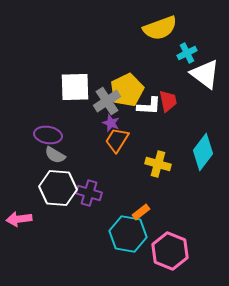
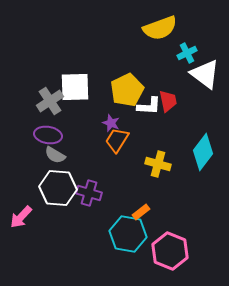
gray cross: moved 57 px left
pink arrow: moved 2 px right, 2 px up; rotated 40 degrees counterclockwise
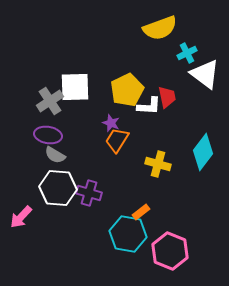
red trapezoid: moved 1 px left, 4 px up
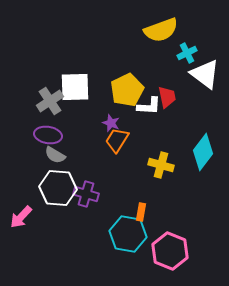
yellow semicircle: moved 1 px right, 2 px down
yellow cross: moved 3 px right, 1 px down
purple cross: moved 3 px left, 1 px down
orange rectangle: rotated 42 degrees counterclockwise
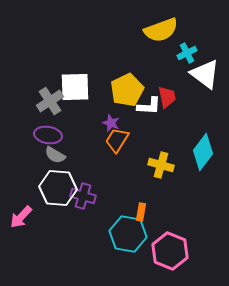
purple cross: moved 3 px left, 2 px down
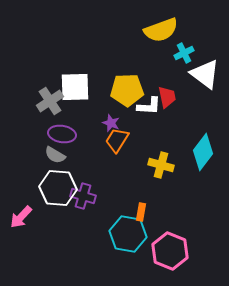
cyan cross: moved 3 px left
yellow pentagon: rotated 24 degrees clockwise
purple ellipse: moved 14 px right, 1 px up
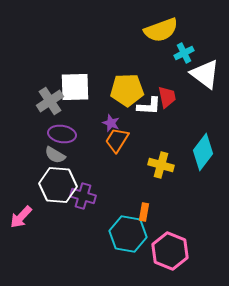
white hexagon: moved 3 px up
orange rectangle: moved 3 px right
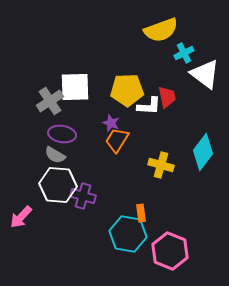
orange rectangle: moved 3 px left, 1 px down; rotated 18 degrees counterclockwise
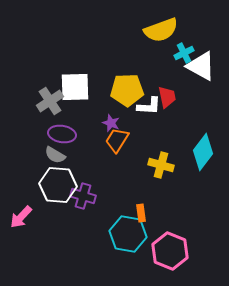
white triangle: moved 4 px left, 8 px up; rotated 8 degrees counterclockwise
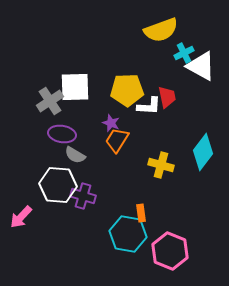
gray semicircle: moved 20 px right
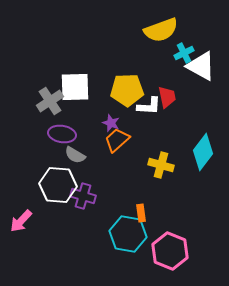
orange trapezoid: rotated 16 degrees clockwise
pink arrow: moved 4 px down
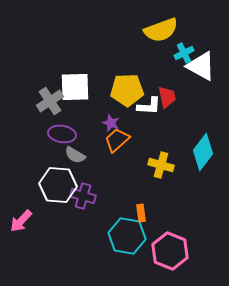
cyan hexagon: moved 1 px left, 2 px down
